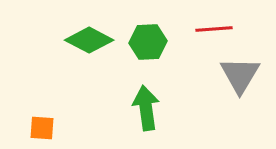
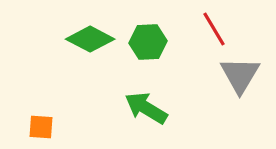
red line: rotated 63 degrees clockwise
green diamond: moved 1 px right, 1 px up
green arrow: rotated 51 degrees counterclockwise
orange square: moved 1 px left, 1 px up
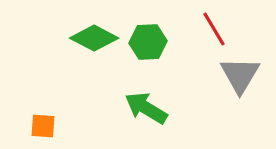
green diamond: moved 4 px right, 1 px up
orange square: moved 2 px right, 1 px up
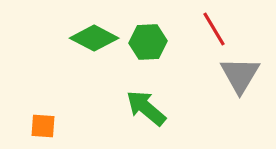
green arrow: rotated 9 degrees clockwise
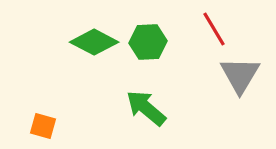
green diamond: moved 4 px down
orange square: rotated 12 degrees clockwise
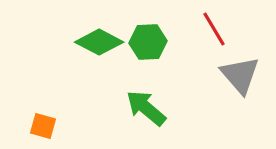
green diamond: moved 5 px right
gray triangle: rotated 12 degrees counterclockwise
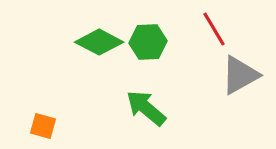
gray triangle: rotated 42 degrees clockwise
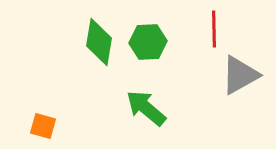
red line: rotated 30 degrees clockwise
green diamond: rotated 72 degrees clockwise
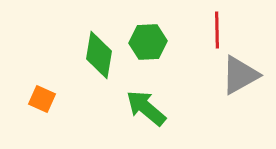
red line: moved 3 px right, 1 px down
green diamond: moved 13 px down
orange square: moved 1 px left, 27 px up; rotated 8 degrees clockwise
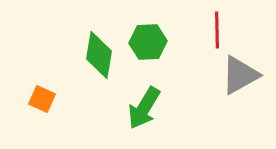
green arrow: moved 2 px left; rotated 99 degrees counterclockwise
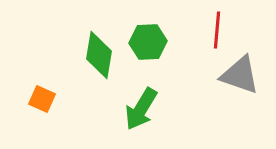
red line: rotated 6 degrees clockwise
gray triangle: rotated 48 degrees clockwise
green arrow: moved 3 px left, 1 px down
